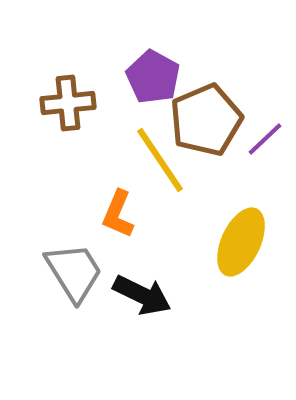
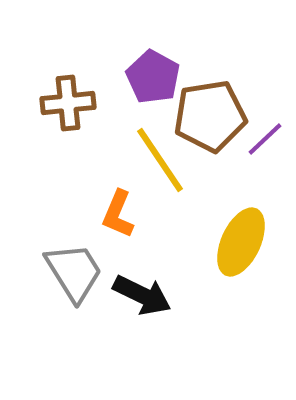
brown pentagon: moved 4 px right, 4 px up; rotated 14 degrees clockwise
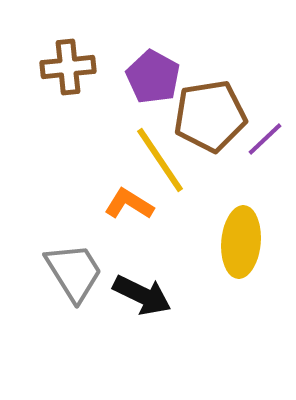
brown cross: moved 36 px up
orange L-shape: moved 11 px right, 10 px up; rotated 99 degrees clockwise
yellow ellipse: rotated 20 degrees counterclockwise
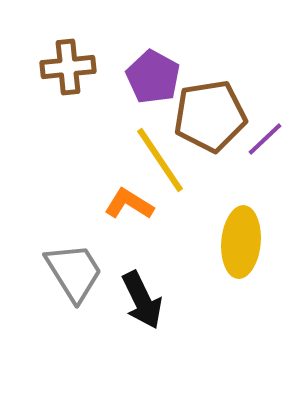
black arrow: moved 5 px down; rotated 38 degrees clockwise
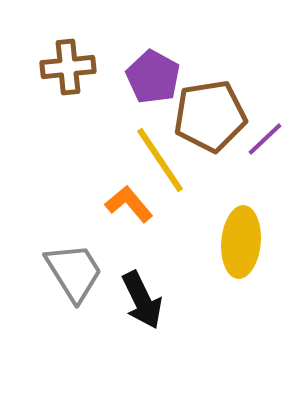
orange L-shape: rotated 18 degrees clockwise
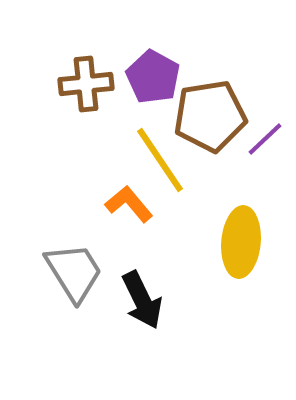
brown cross: moved 18 px right, 17 px down
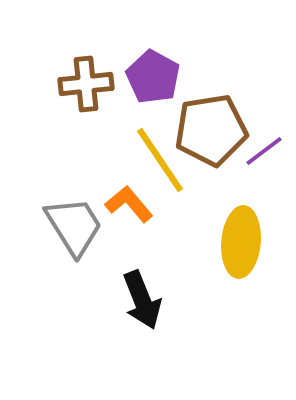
brown pentagon: moved 1 px right, 14 px down
purple line: moved 1 px left, 12 px down; rotated 6 degrees clockwise
gray trapezoid: moved 46 px up
black arrow: rotated 4 degrees clockwise
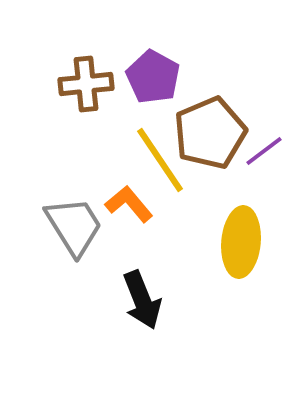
brown pentagon: moved 1 px left, 3 px down; rotated 14 degrees counterclockwise
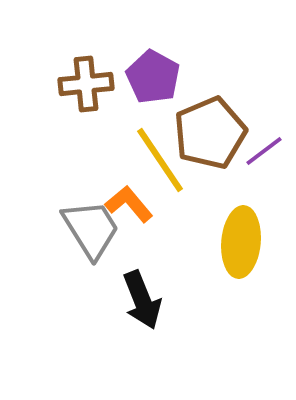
gray trapezoid: moved 17 px right, 3 px down
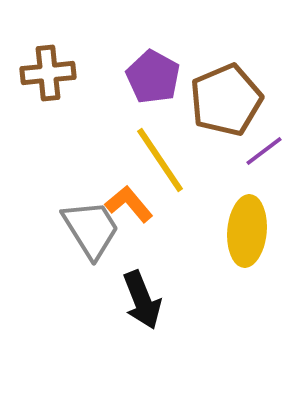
brown cross: moved 38 px left, 11 px up
brown pentagon: moved 16 px right, 33 px up
yellow ellipse: moved 6 px right, 11 px up
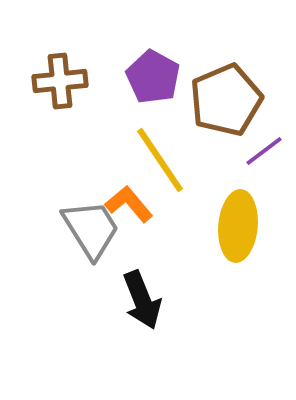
brown cross: moved 12 px right, 8 px down
yellow ellipse: moved 9 px left, 5 px up
